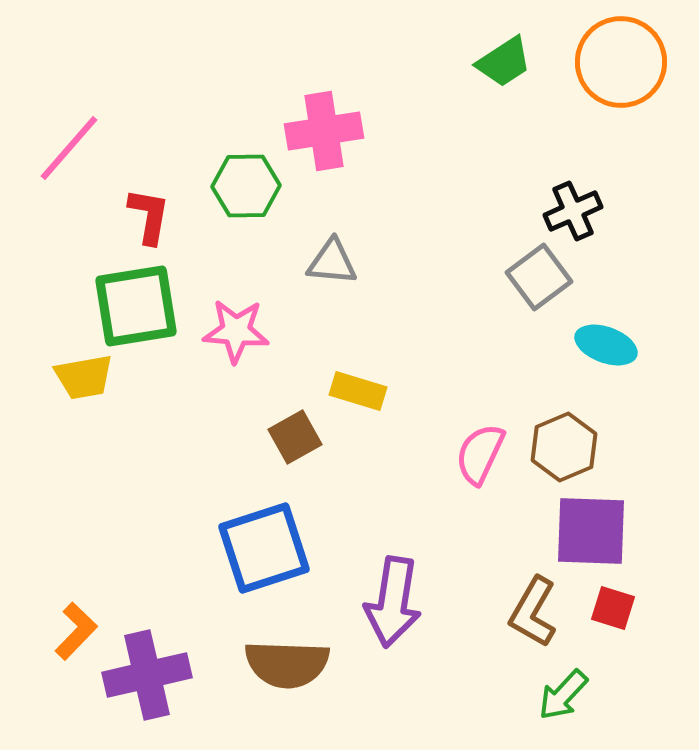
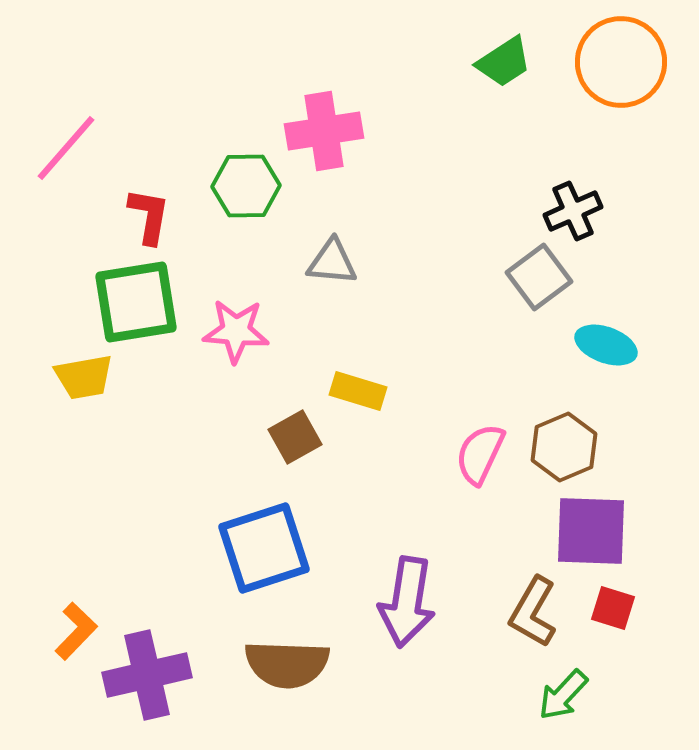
pink line: moved 3 px left
green square: moved 4 px up
purple arrow: moved 14 px right
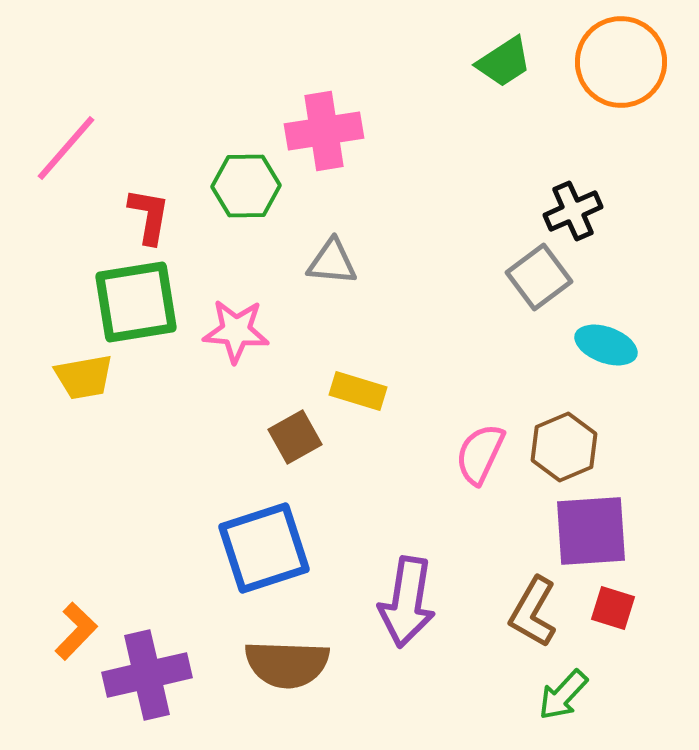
purple square: rotated 6 degrees counterclockwise
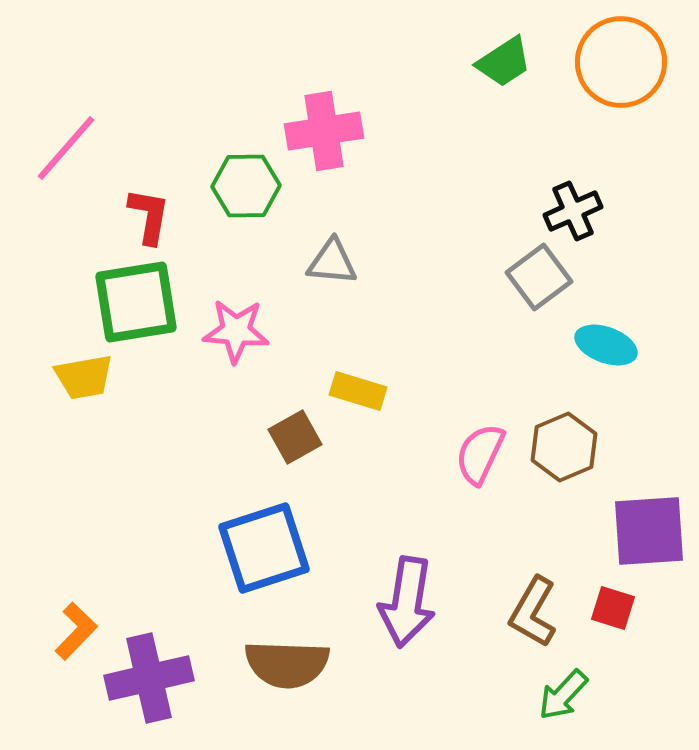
purple square: moved 58 px right
purple cross: moved 2 px right, 3 px down
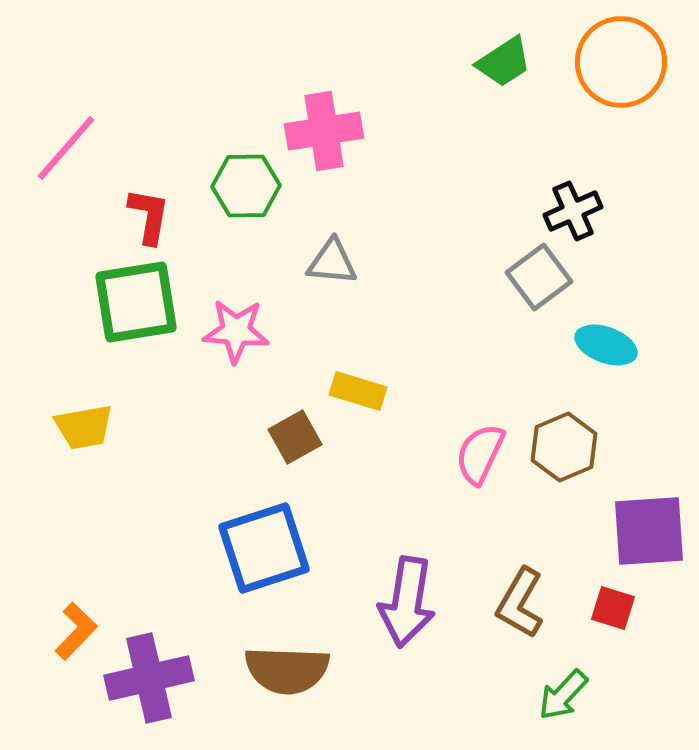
yellow trapezoid: moved 50 px down
brown L-shape: moved 13 px left, 9 px up
brown semicircle: moved 6 px down
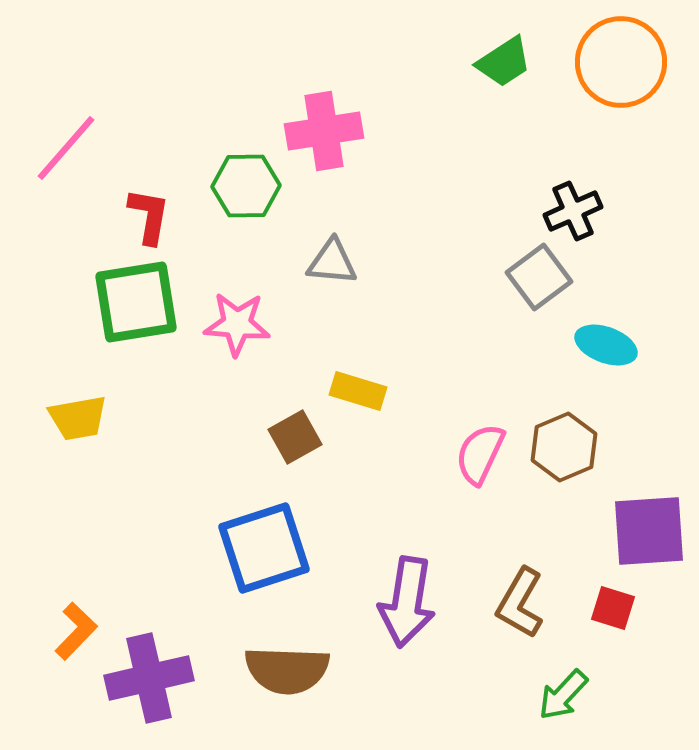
pink star: moved 1 px right, 7 px up
yellow trapezoid: moved 6 px left, 9 px up
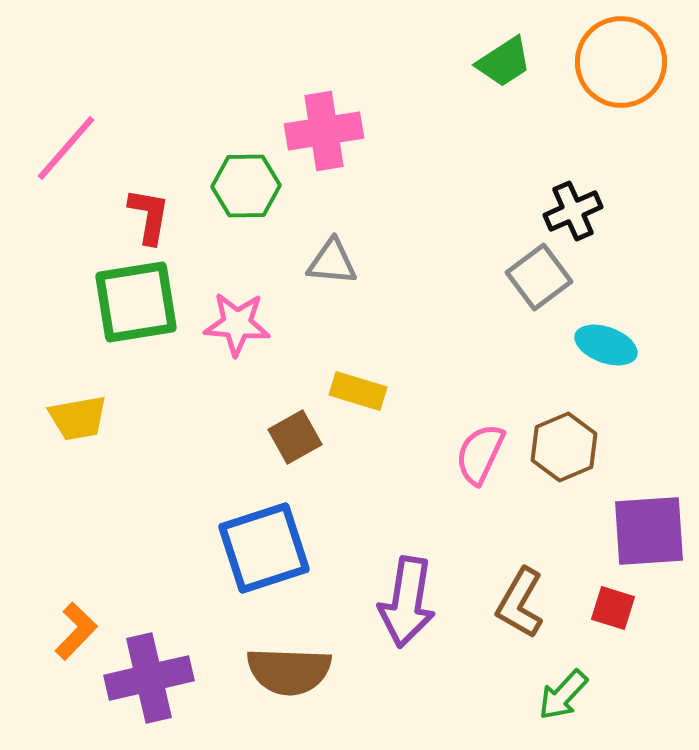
brown semicircle: moved 2 px right, 1 px down
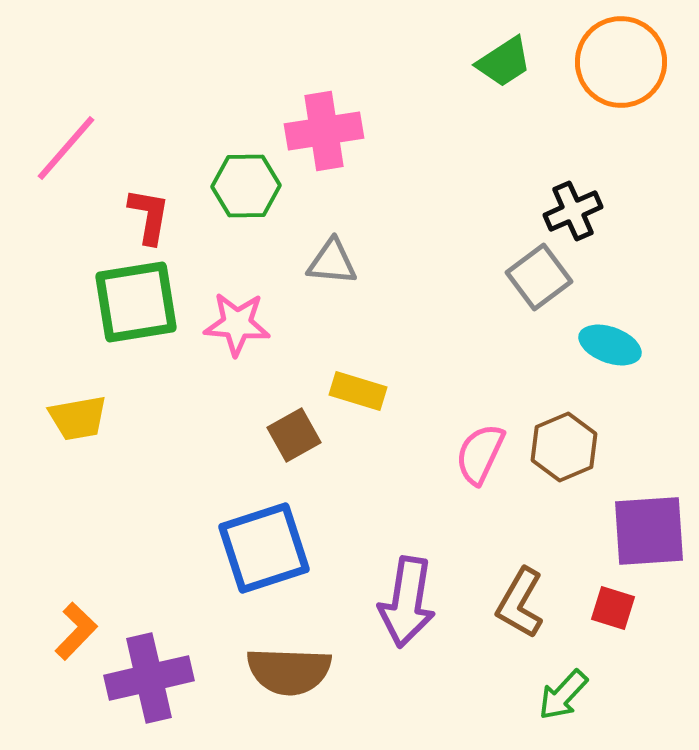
cyan ellipse: moved 4 px right
brown square: moved 1 px left, 2 px up
